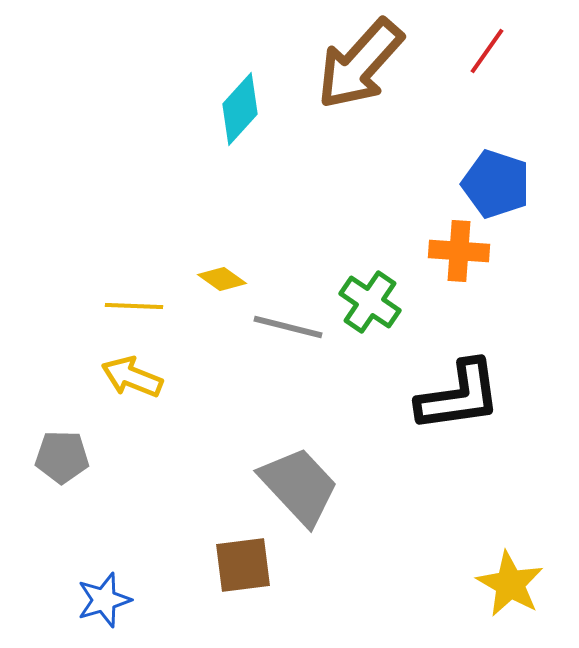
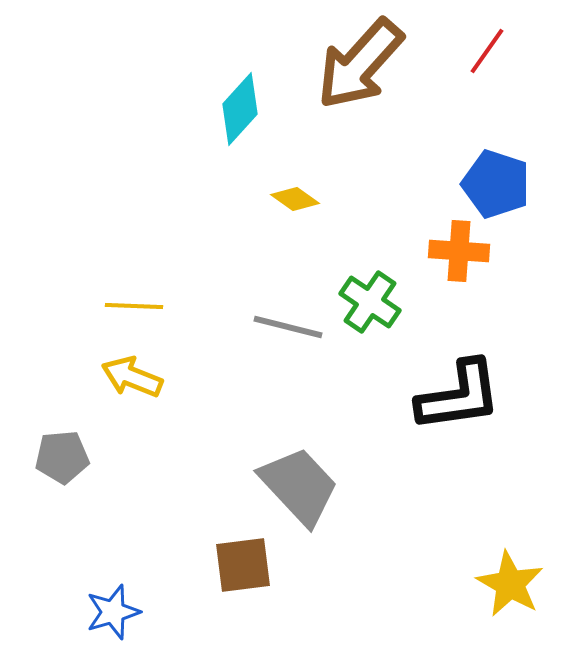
yellow diamond: moved 73 px right, 80 px up
gray pentagon: rotated 6 degrees counterclockwise
blue star: moved 9 px right, 12 px down
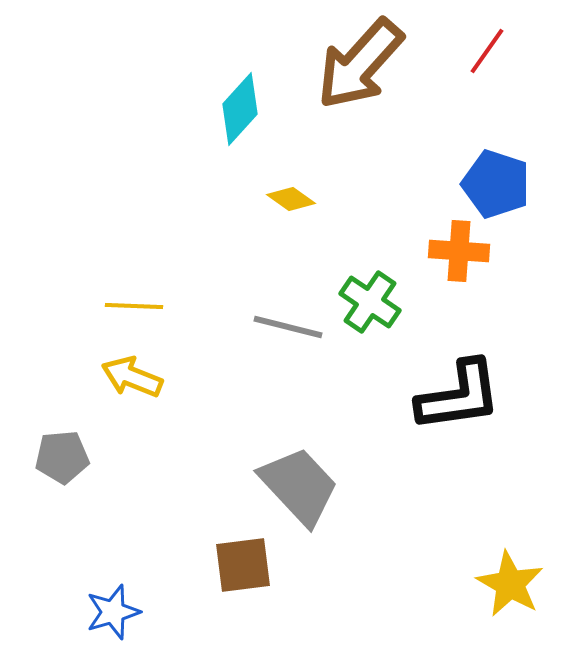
yellow diamond: moved 4 px left
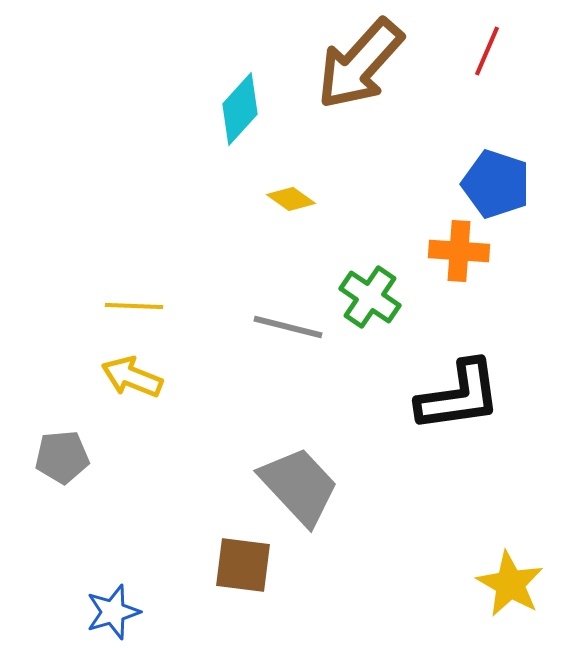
red line: rotated 12 degrees counterclockwise
green cross: moved 5 px up
brown square: rotated 14 degrees clockwise
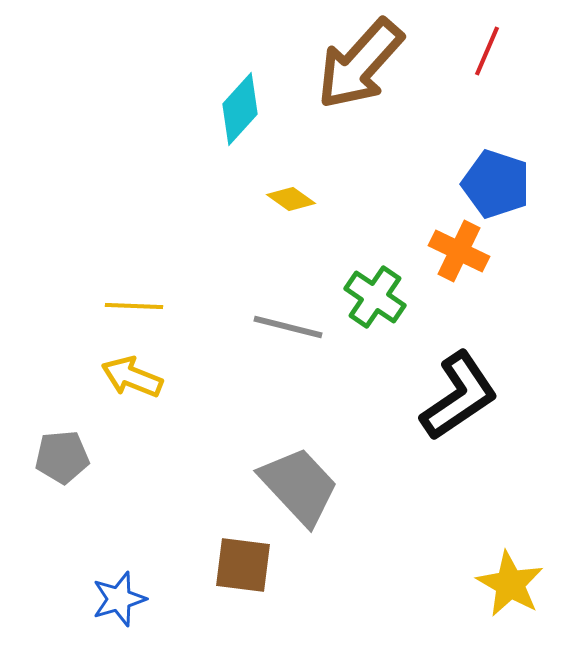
orange cross: rotated 22 degrees clockwise
green cross: moved 5 px right
black L-shape: rotated 26 degrees counterclockwise
blue star: moved 6 px right, 13 px up
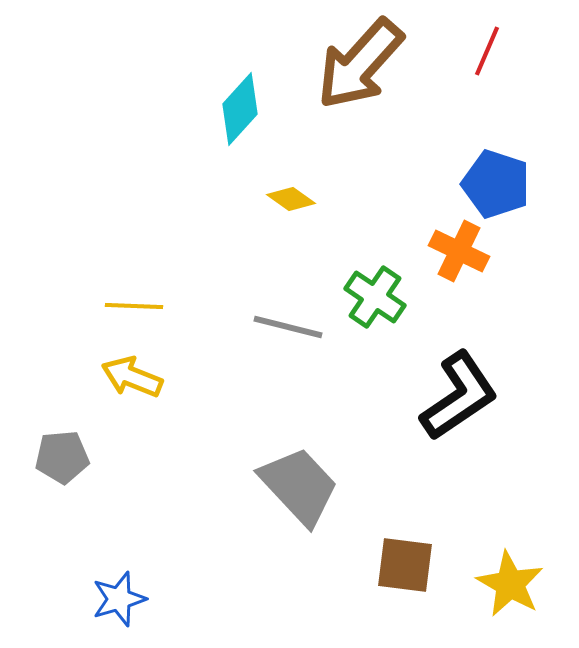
brown square: moved 162 px right
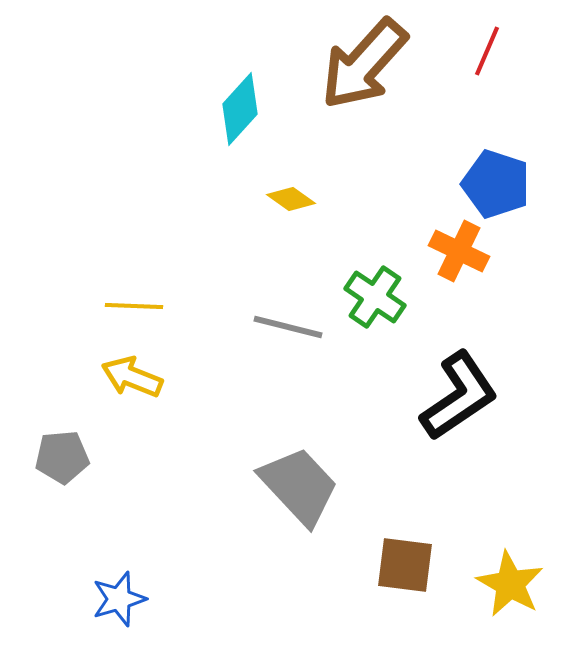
brown arrow: moved 4 px right
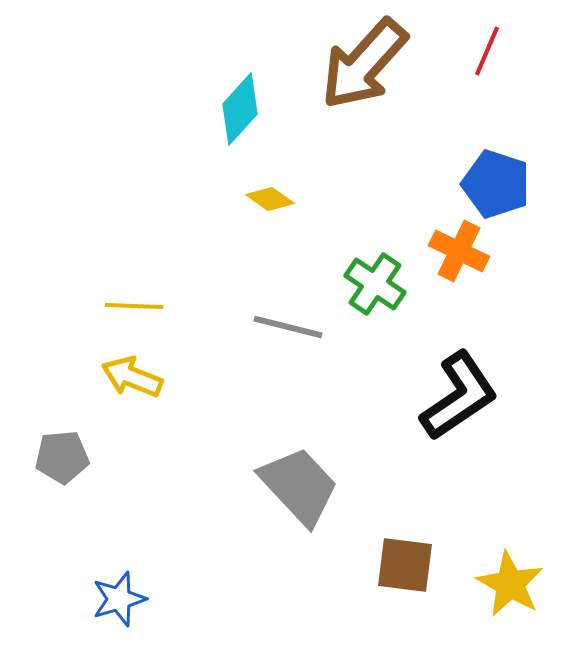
yellow diamond: moved 21 px left
green cross: moved 13 px up
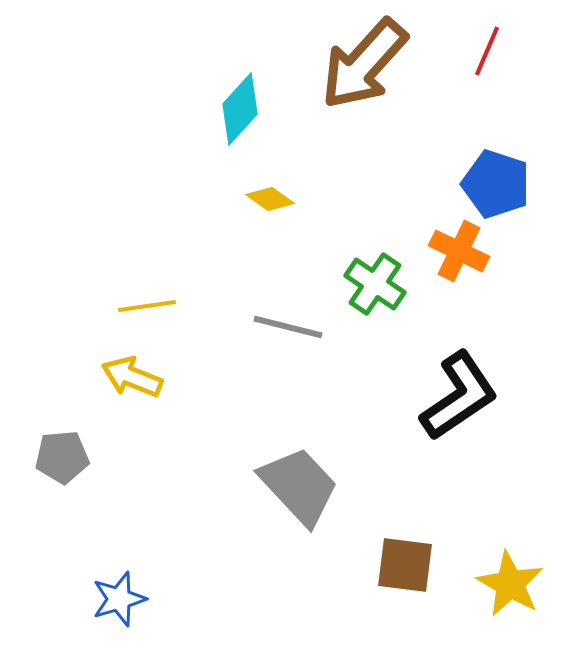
yellow line: moved 13 px right; rotated 10 degrees counterclockwise
